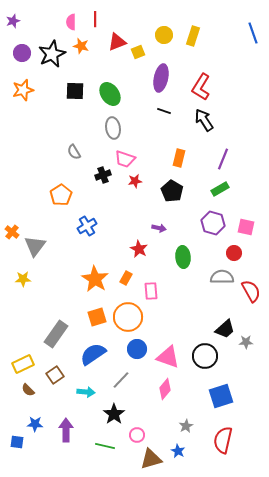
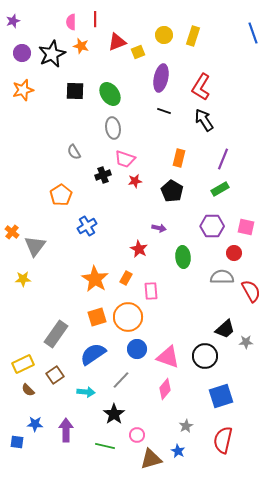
purple hexagon at (213, 223): moved 1 px left, 3 px down; rotated 15 degrees counterclockwise
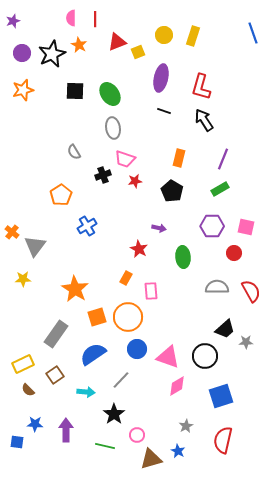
pink semicircle at (71, 22): moved 4 px up
orange star at (81, 46): moved 2 px left, 1 px up; rotated 14 degrees clockwise
red L-shape at (201, 87): rotated 16 degrees counterclockwise
gray semicircle at (222, 277): moved 5 px left, 10 px down
orange star at (95, 279): moved 20 px left, 10 px down
pink diamond at (165, 389): moved 12 px right, 3 px up; rotated 20 degrees clockwise
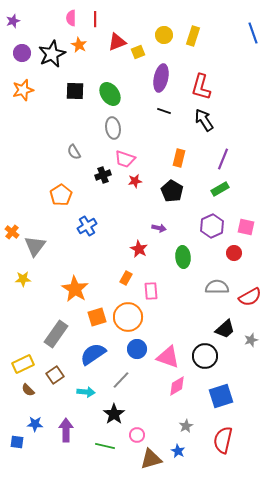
purple hexagon at (212, 226): rotated 25 degrees counterclockwise
red semicircle at (251, 291): moved 1 px left, 6 px down; rotated 90 degrees clockwise
gray star at (246, 342): moved 5 px right, 2 px up; rotated 16 degrees counterclockwise
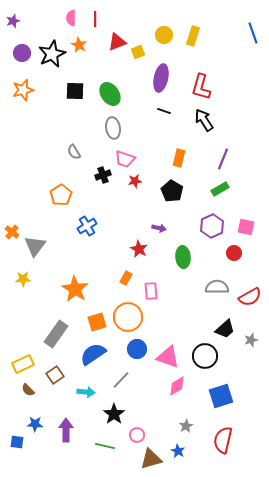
orange square at (97, 317): moved 5 px down
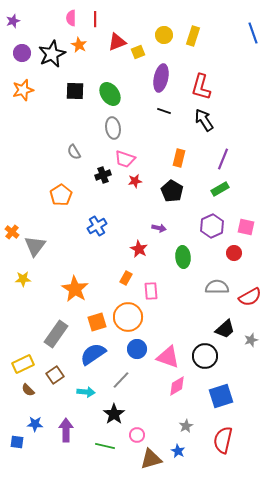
blue cross at (87, 226): moved 10 px right
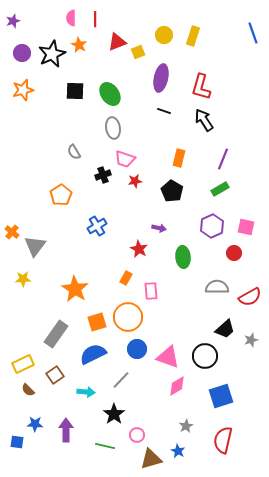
blue semicircle at (93, 354): rotated 8 degrees clockwise
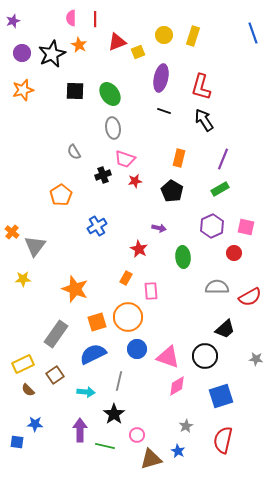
orange star at (75, 289): rotated 12 degrees counterclockwise
gray star at (251, 340): moved 5 px right, 19 px down; rotated 24 degrees clockwise
gray line at (121, 380): moved 2 px left, 1 px down; rotated 30 degrees counterclockwise
purple arrow at (66, 430): moved 14 px right
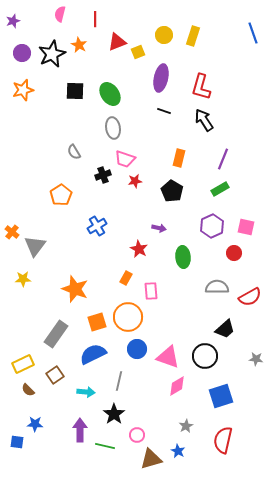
pink semicircle at (71, 18): moved 11 px left, 4 px up; rotated 14 degrees clockwise
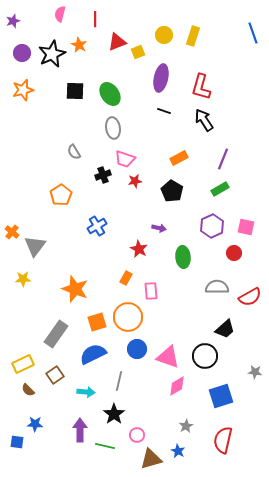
orange rectangle at (179, 158): rotated 48 degrees clockwise
gray star at (256, 359): moved 1 px left, 13 px down
